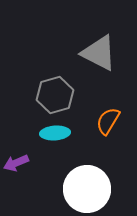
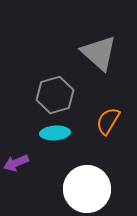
gray triangle: rotated 15 degrees clockwise
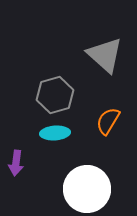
gray triangle: moved 6 px right, 2 px down
purple arrow: rotated 60 degrees counterclockwise
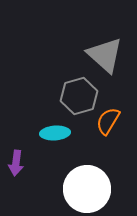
gray hexagon: moved 24 px right, 1 px down
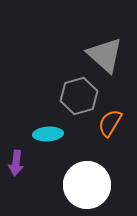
orange semicircle: moved 2 px right, 2 px down
cyan ellipse: moved 7 px left, 1 px down
white circle: moved 4 px up
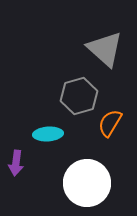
gray triangle: moved 6 px up
white circle: moved 2 px up
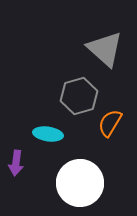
cyan ellipse: rotated 12 degrees clockwise
white circle: moved 7 px left
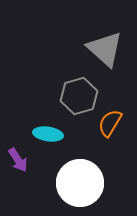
purple arrow: moved 2 px right, 3 px up; rotated 40 degrees counterclockwise
